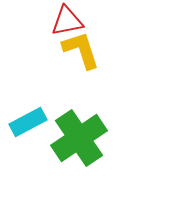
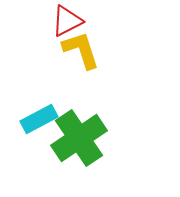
red triangle: rotated 16 degrees counterclockwise
cyan rectangle: moved 11 px right, 3 px up
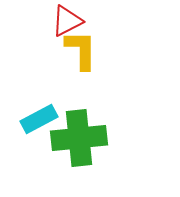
yellow L-shape: rotated 18 degrees clockwise
green cross: rotated 28 degrees clockwise
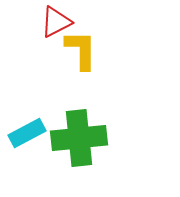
red triangle: moved 11 px left, 1 px down
cyan rectangle: moved 12 px left, 14 px down
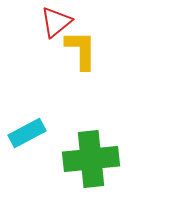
red triangle: rotated 12 degrees counterclockwise
green cross: moved 12 px right, 21 px down
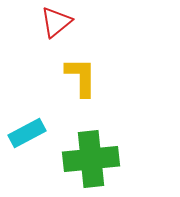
yellow L-shape: moved 27 px down
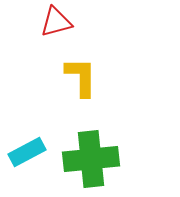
red triangle: rotated 24 degrees clockwise
cyan rectangle: moved 19 px down
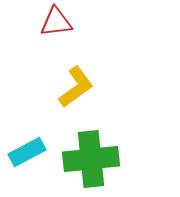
red triangle: rotated 8 degrees clockwise
yellow L-shape: moved 5 px left, 10 px down; rotated 54 degrees clockwise
